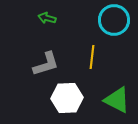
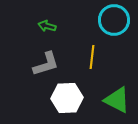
green arrow: moved 8 px down
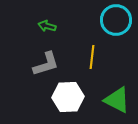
cyan circle: moved 2 px right
white hexagon: moved 1 px right, 1 px up
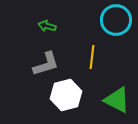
white hexagon: moved 2 px left, 2 px up; rotated 12 degrees counterclockwise
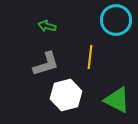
yellow line: moved 2 px left
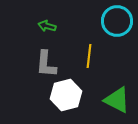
cyan circle: moved 1 px right, 1 px down
yellow line: moved 1 px left, 1 px up
gray L-shape: rotated 112 degrees clockwise
